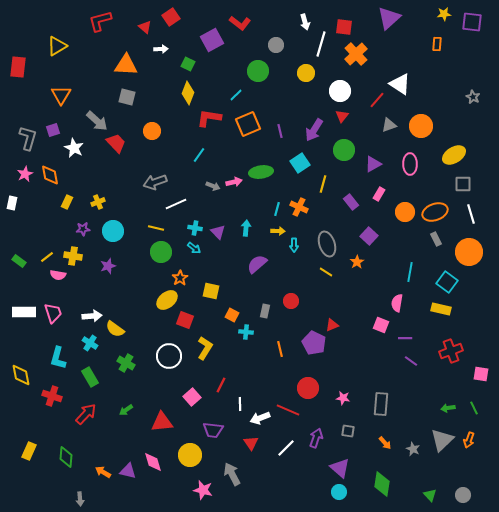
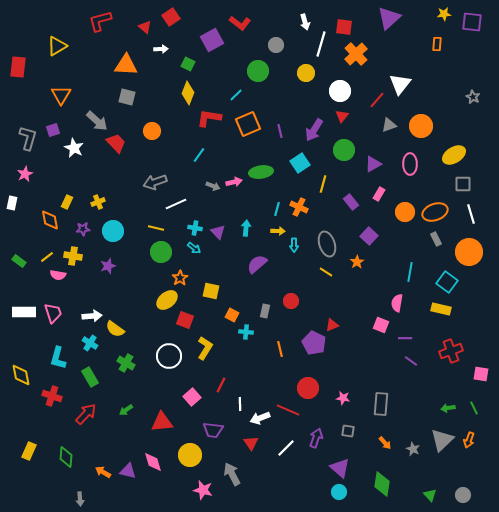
white triangle at (400, 84): rotated 35 degrees clockwise
orange diamond at (50, 175): moved 45 px down
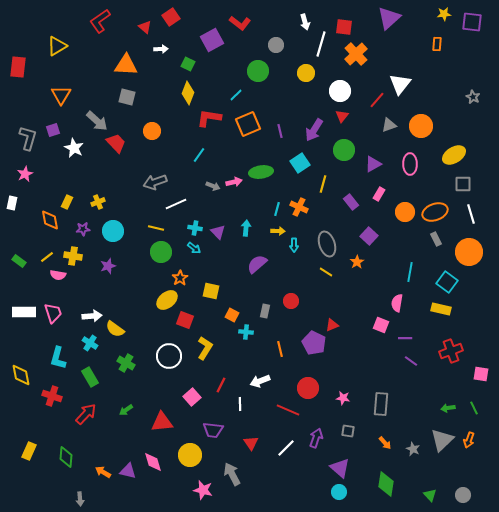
red L-shape at (100, 21): rotated 20 degrees counterclockwise
white arrow at (260, 418): moved 37 px up
green diamond at (382, 484): moved 4 px right
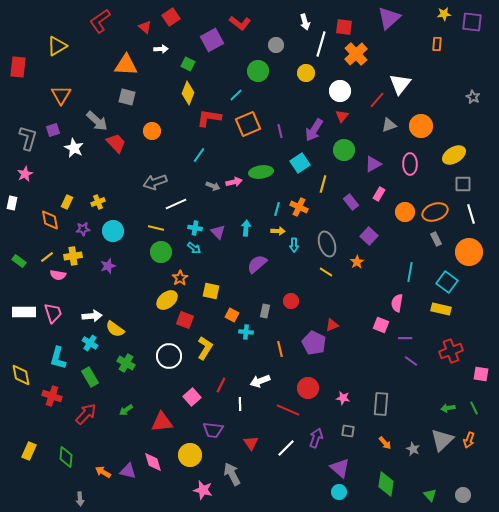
yellow cross at (73, 256): rotated 18 degrees counterclockwise
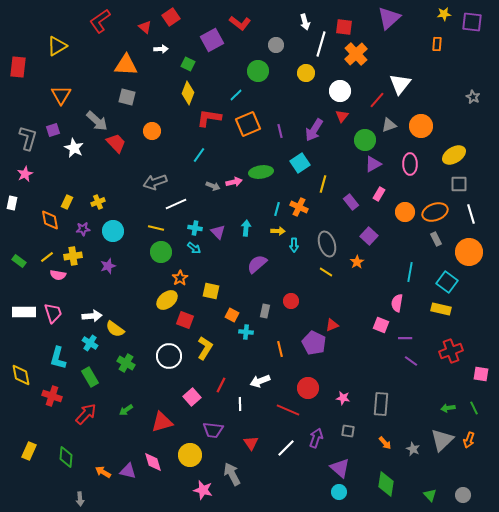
green circle at (344, 150): moved 21 px right, 10 px up
gray square at (463, 184): moved 4 px left
red triangle at (162, 422): rotated 10 degrees counterclockwise
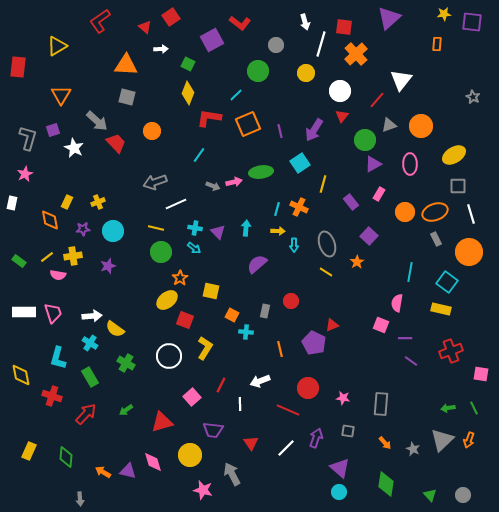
white triangle at (400, 84): moved 1 px right, 4 px up
gray square at (459, 184): moved 1 px left, 2 px down
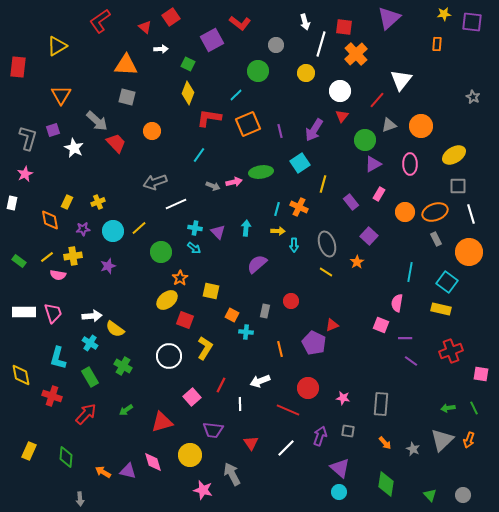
yellow line at (156, 228): moved 17 px left; rotated 56 degrees counterclockwise
green cross at (126, 363): moved 3 px left, 3 px down
purple arrow at (316, 438): moved 4 px right, 2 px up
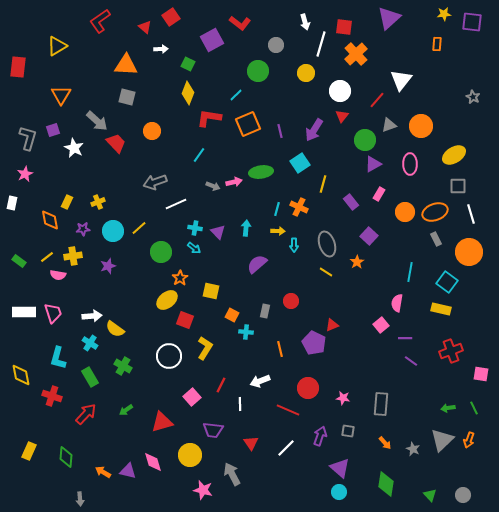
pink square at (381, 325): rotated 28 degrees clockwise
